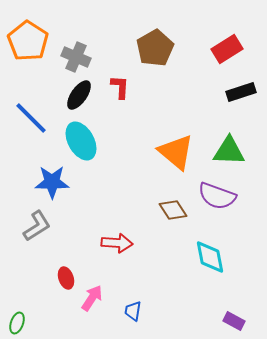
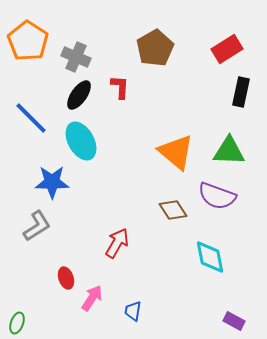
black rectangle: rotated 60 degrees counterclockwise
red arrow: rotated 64 degrees counterclockwise
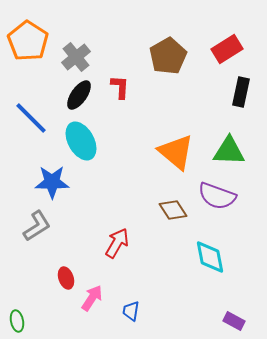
brown pentagon: moved 13 px right, 8 px down
gray cross: rotated 28 degrees clockwise
blue trapezoid: moved 2 px left
green ellipse: moved 2 px up; rotated 30 degrees counterclockwise
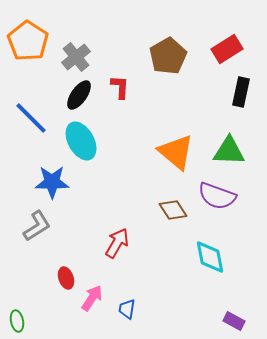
blue trapezoid: moved 4 px left, 2 px up
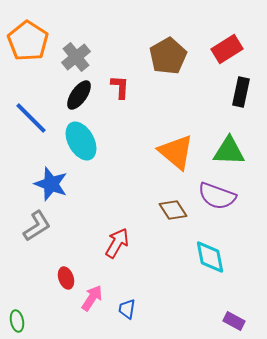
blue star: moved 1 px left, 2 px down; rotated 20 degrees clockwise
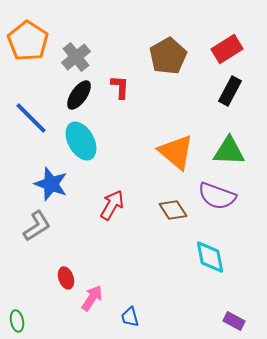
black rectangle: moved 11 px left, 1 px up; rotated 16 degrees clockwise
red arrow: moved 5 px left, 38 px up
blue trapezoid: moved 3 px right, 8 px down; rotated 25 degrees counterclockwise
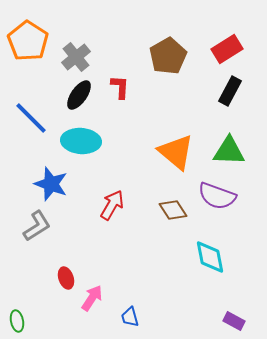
cyan ellipse: rotated 57 degrees counterclockwise
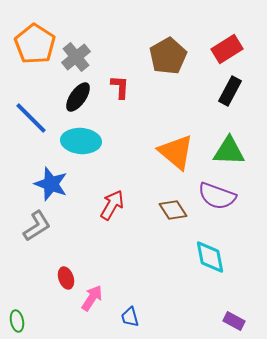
orange pentagon: moved 7 px right, 3 px down
black ellipse: moved 1 px left, 2 px down
